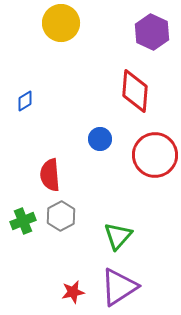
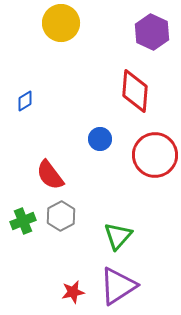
red semicircle: rotated 32 degrees counterclockwise
purple triangle: moved 1 px left, 1 px up
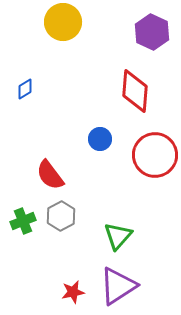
yellow circle: moved 2 px right, 1 px up
blue diamond: moved 12 px up
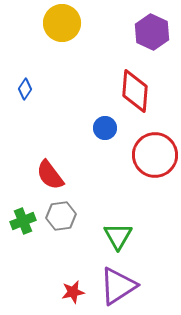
yellow circle: moved 1 px left, 1 px down
blue diamond: rotated 25 degrees counterclockwise
blue circle: moved 5 px right, 11 px up
gray hexagon: rotated 20 degrees clockwise
green triangle: rotated 12 degrees counterclockwise
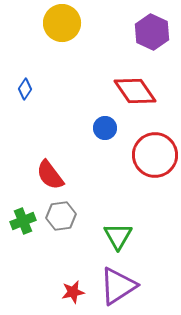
red diamond: rotated 39 degrees counterclockwise
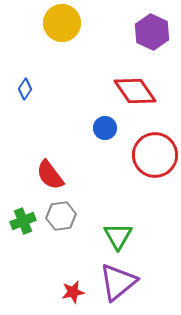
purple triangle: moved 4 px up; rotated 6 degrees counterclockwise
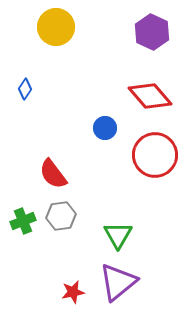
yellow circle: moved 6 px left, 4 px down
red diamond: moved 15 px right, 5 px down; rotated 6 degrees counterclockwise
red semicircle: moved 3 px right, 1 px up
green triangle: moved 1 px up
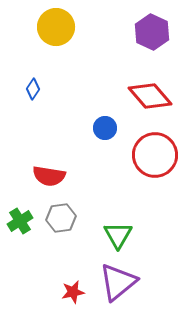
blue diamond: moved 8 px right
red semicircle: moved 4 px left, 2 px down; rotated 44 degrees counterclockwise
gray hexagon: moved 2 px down
green cross: moved 3 px left; rotated 10 degrees counterclockwise
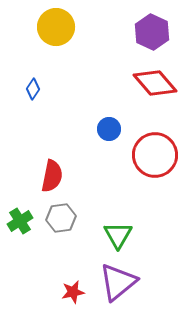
red diamond: moved 5 px right, 13 px up
blue circle: moved 4 px right, 1 px down
red semicircle: moved 3 px right; rotated 88 degrees counterclockwise
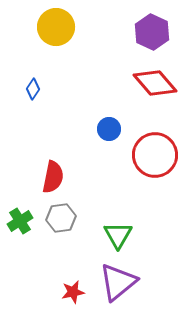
red semicircle: moved 1 px right, 1 px down
